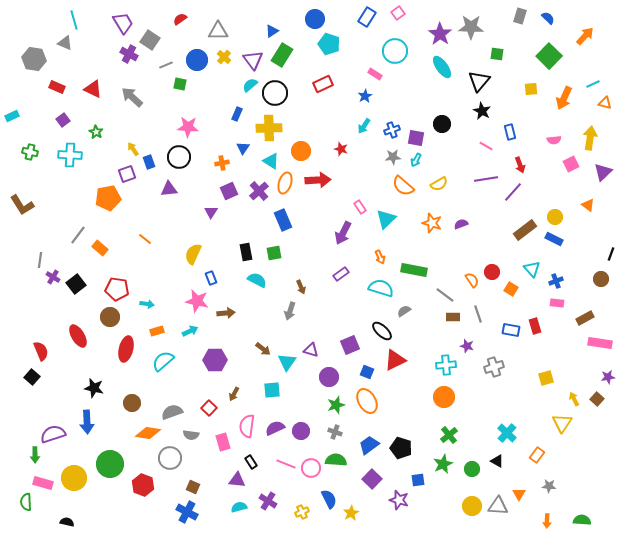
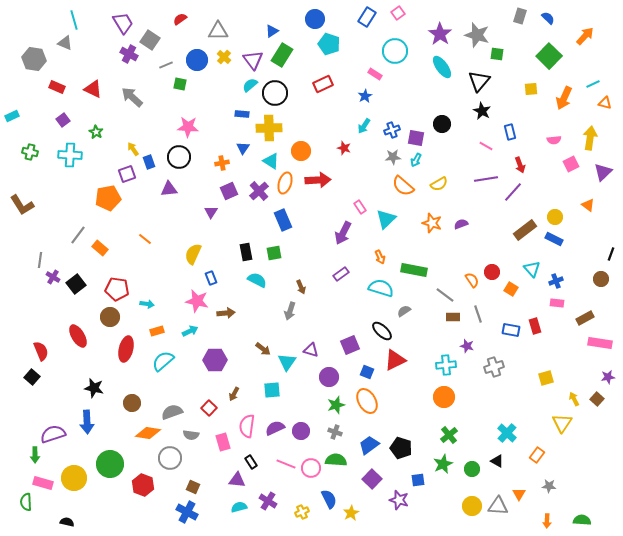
gray star at (471, 27): moved 6 px right, 8 px down; rotated 15 degrees clockwise
blue rectangle at (237, 114): moved 5 px right; rotated 72 degrees clockwise
red star at (341, 149): moved 3 px right, 1 px up
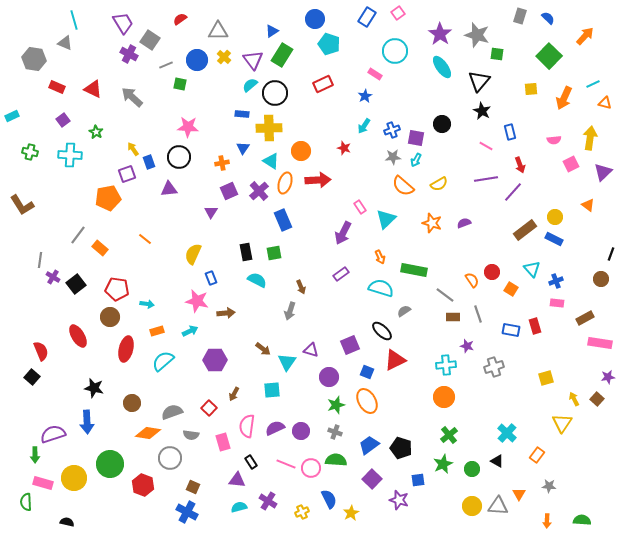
purple semicircle at (461, 224): moved 3 px right, 1 px up
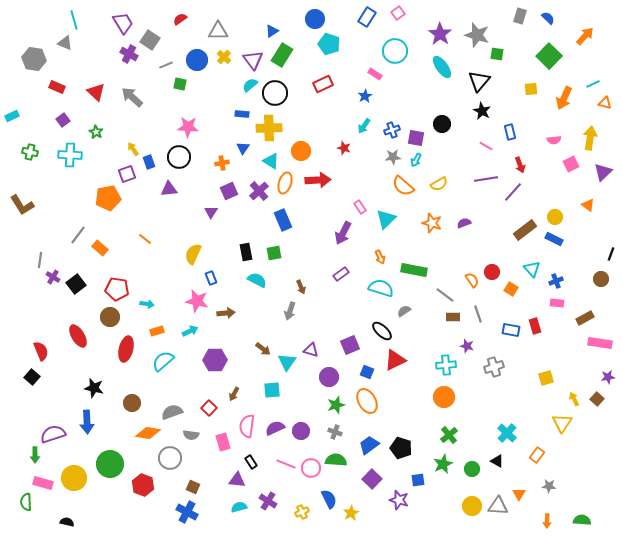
red triangle at (93, 89): moved 3 px right, 3 px down; rotated 18 degrees clockwise
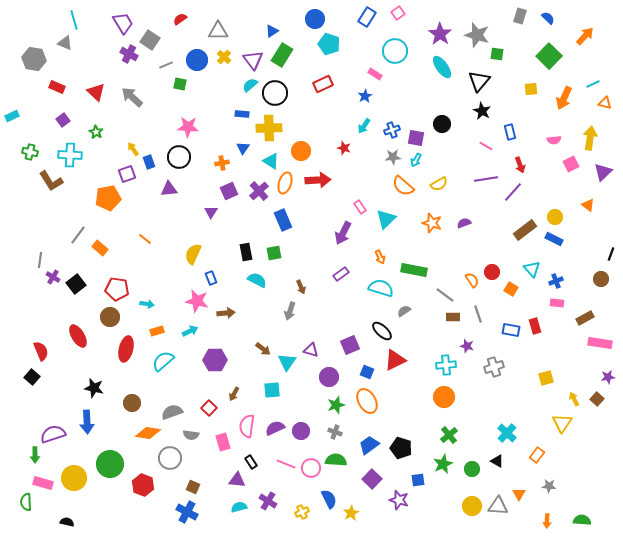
brown L-shape at (22, 205): moved 29 px right, 24 px up
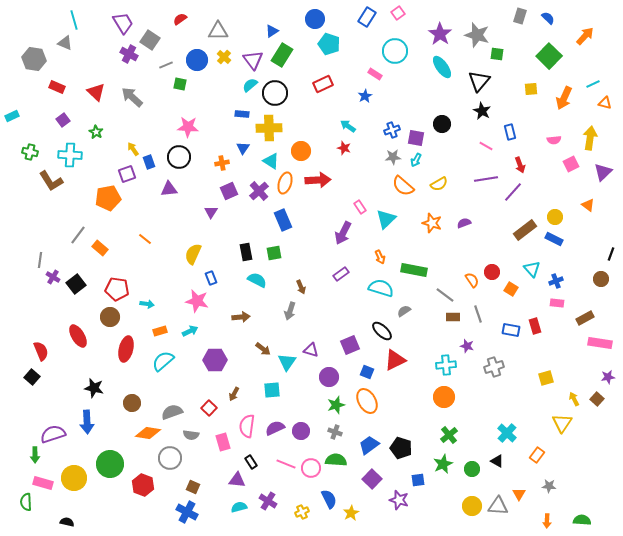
cyan arrow at (364, 126): moved 16 px left; rotated 91 degrees clockwise
brown arrow at (226, 313): moved 15 px right, 4 px down
orange rectangle at (157, 331): moved 3 px right
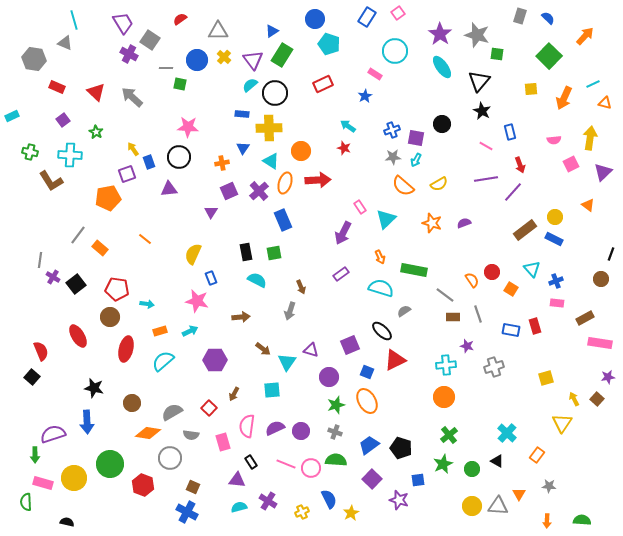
gray line at (166, 65): moved 3 px down; rotated 24 degrees clockwise
gray semicircle at (172, 412): rotated 10 degrees counterclockwise
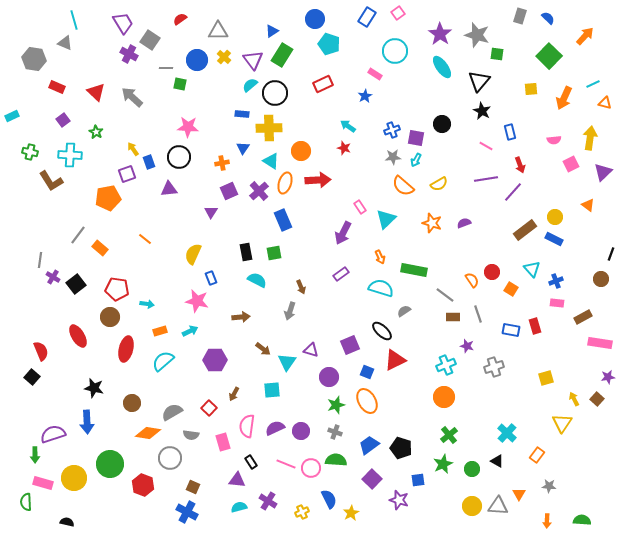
brown rectangle at (585, 318): moved 2 px left, 1 px up
cyan cross at (446, 365): rotated 18 degrees counterclockwise
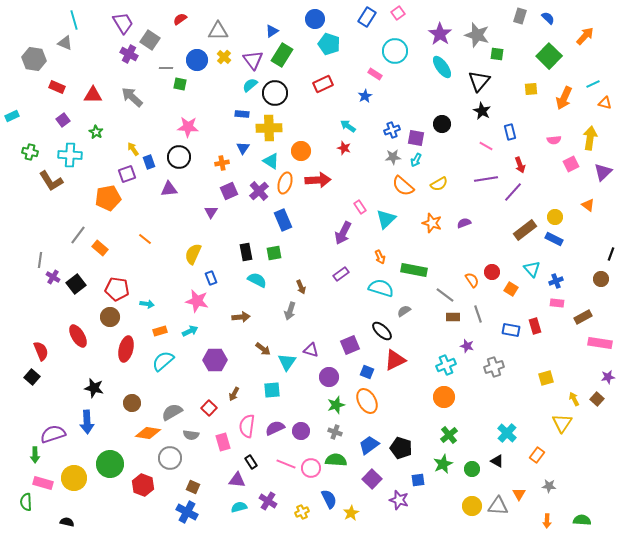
red triangle at (96, 92): moved 3 px left, 3 px down; rotated 42 degrees counterclockwise
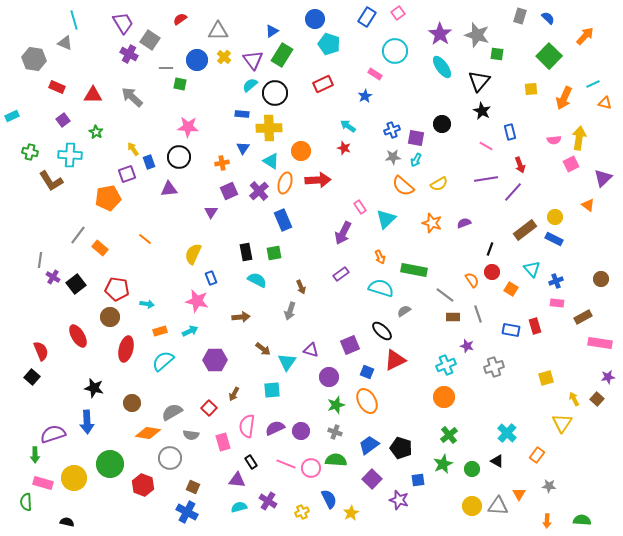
yellow arrow at (590, 138): moved 11 px left
purple triangle at (603, 172): moved 6 px down
black line at (611, 254): moved 121 px left, 5 px up
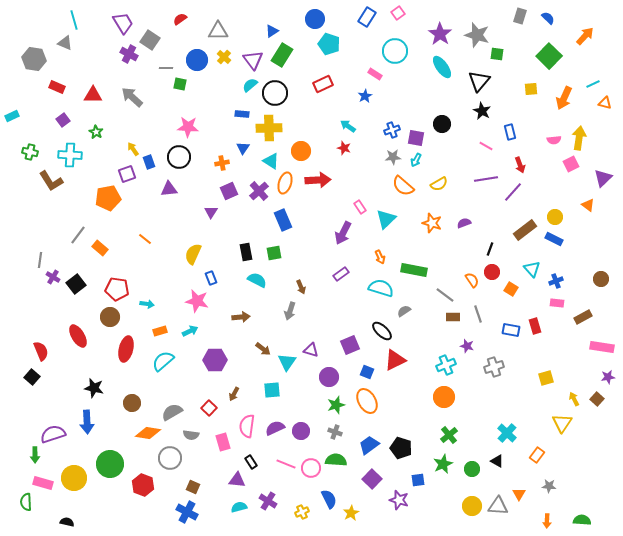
pink rectangle at (600, 343): moved 2 px right, 4 px down
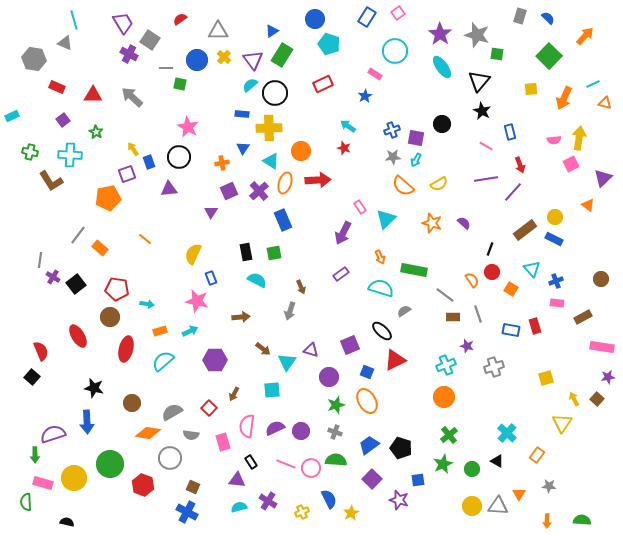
pink star at (188, 127): rotated 25 degrees clockwise
purple semicircle at (464, 223): rotated 64 degrees clockwise
